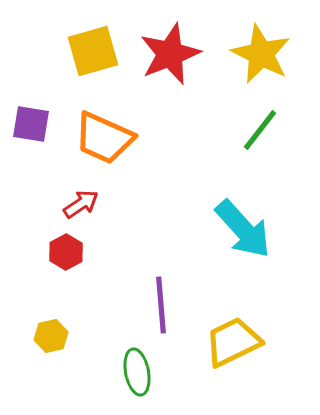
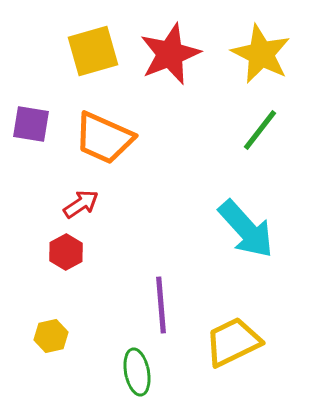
cyan arrow: moved 3 px right
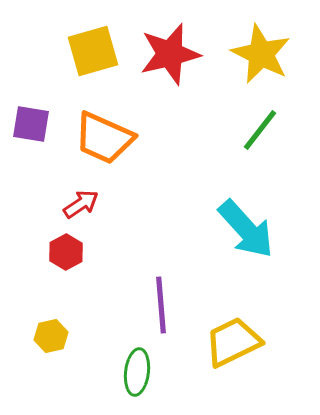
red star: rotated 8 degrees clockwise
green ellipse: rotated 18 degrees clockwise
